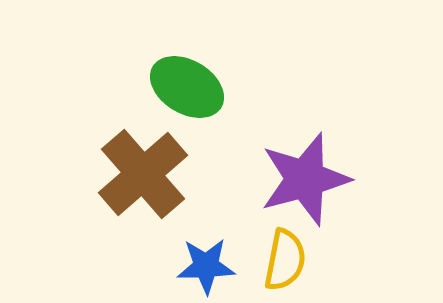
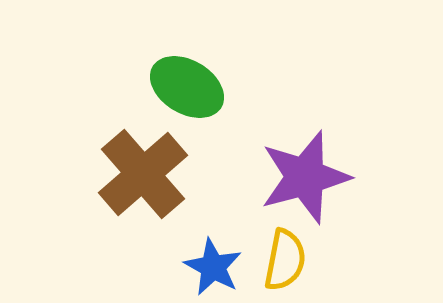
purple star: moved 2 px up
blue star: moved 7 px right, 1 px down; rotated 30 degrees clockwise
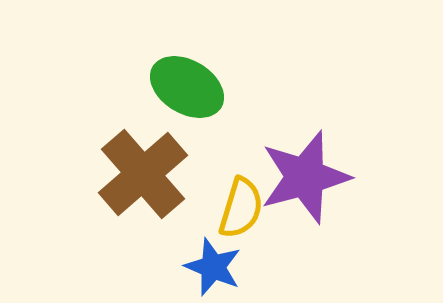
yellow semicircle: moved 44 px left, 52 px up; rotated 6 degrees clockwise
blue star: rotated 6 degrees counterclockwise
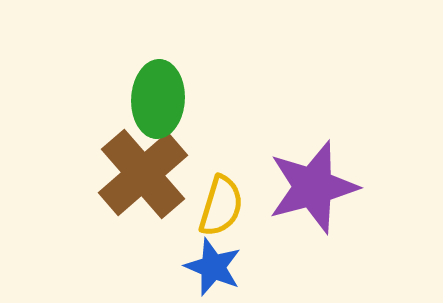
green ellipse: moved 29 px left, 12 px down; rotated 62 degrees clockwise
purple star: moved 8 px right, 10 px down
yellow semicircle: moved 20 px left, 2 px up
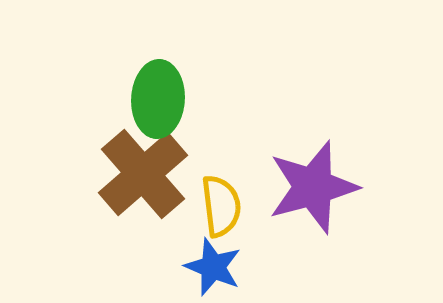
yellow semicircle: rotated 24 degrees counterclockwise
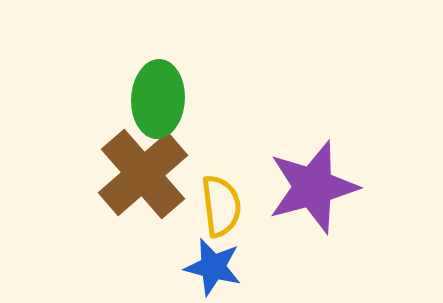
blue star: rotated 8 degrees counterclockwise
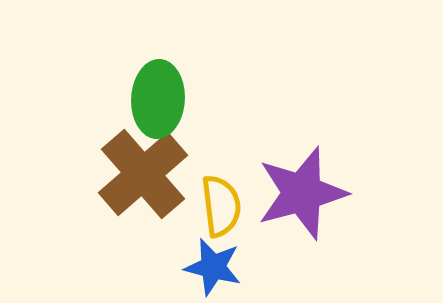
purple star: moved 11 px left, 6 px down
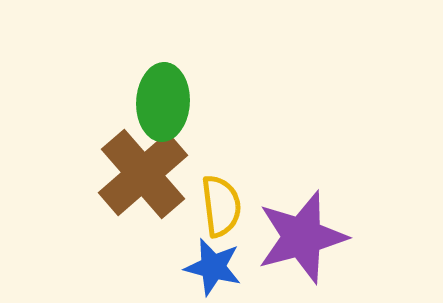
green ellipse: moved 5 px right, 3 px down
purple star: moved 44 px down
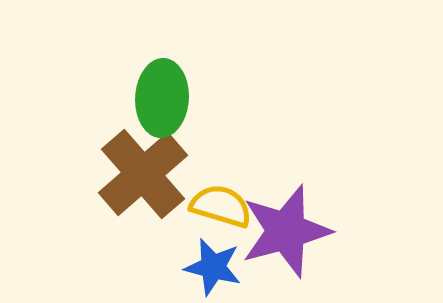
green ellipse: moved 1 px left, 4 px up
yellow semicircle: rotated 66 degrees counterclockwise
purple star: moved 16 px left, 6 px up
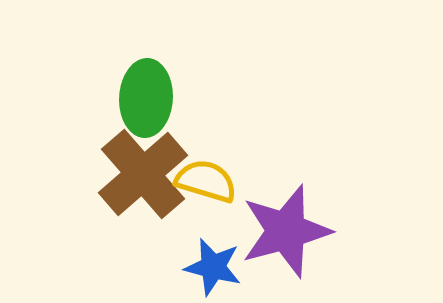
green ellipse: moved 16 px left
yellow semicircle: moved 15 px left, 25 px up
